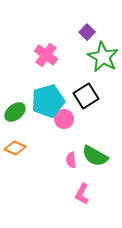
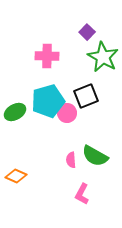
pink cross: moved 1 px right, 1 px down; rotated 35 degrees counterclockwise
black square: rotated 10 degrees clockwise
green ellipse: rotated 10 degrees clockwise
pink circle: moved 3 px right, 6 px up
orange diamond: moved 1 px right, 28 px down
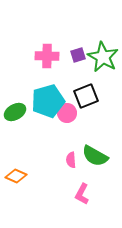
purple square: moved 9 px left, 23 px down; rotated 28 degrees clockwise
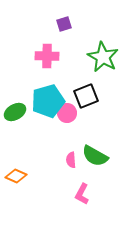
purple square: moved 14 px left, 31 px up
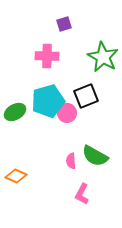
pink semicircle: moved 1 px down
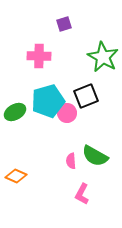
pink cross: moved 8 px left
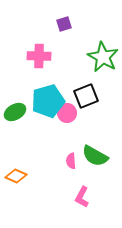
pink L-shape: moved 3 px down
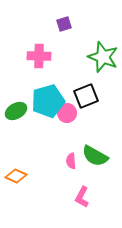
green star: rotated 8 degrees counterclockwise
green ellipse: moved 1 px right, 1 px up
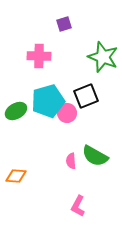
orange diamond: rotated 20 degrees counterclockwise
pink L-shape: moved 4 px left, 9 px down
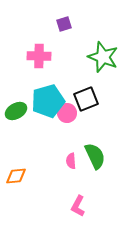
black square: moved 3 px down
green semicircle: rotated 144 degrees counterclockwise
orange diamond: rotated 10 degrees counterclockwise
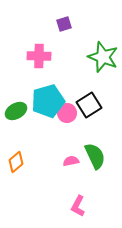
black square: moved 3 px right, 6 px down; rotated 10 degrees counterclockwise
pink semicircle: rotated 84 degrees clockwise
orange diamond: moved 14 px up; rotated 35 degrees counterclockwise
